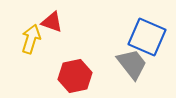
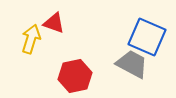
red triangle: moved 2 px right, 1 px down
gray trapezoid: rotated 24 degrees counterclockwise
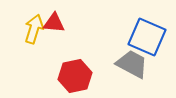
red triangle: rotated 15 degrees counterclockwise
yellow arrow: moved 3 px right, 10 px up
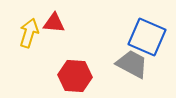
yellow arrow: moved 5 px left, 4 px down
red hexagon: rotated 16 degrees clockwise
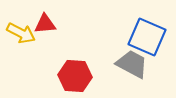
red triangle: moved 9 px left, 1 px down; rotated 10 degrees counterclockwise
yellow arrow: moved 8 px left; rotated 100 degrees clockwise
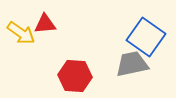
yellow arrow: rotated 8 degrees clockwise
blue square: moved 1 px left; rotated 12 degrees clockwise
gray trapezoid: rotated 40 degrees counterclockwise
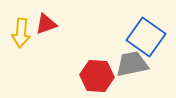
red triangle: moved 1 px right; rotated 15 degrees counterclockwise
yellow arrow: rotated 60 degrees clockwise
red hexagon: moved 22 px right
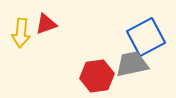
blue square: rotated 27 degrees clockwise
red hexagon: rotated 12 degrees counterclockwise
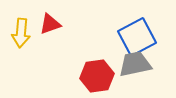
red triangle: moved 4 px right
blue square: moved 9 px left
gray trapezoid: moved 3 px right
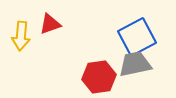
yellow arrow: moved 3 px down
red hexagon: moved 2 px right, 1 px down
